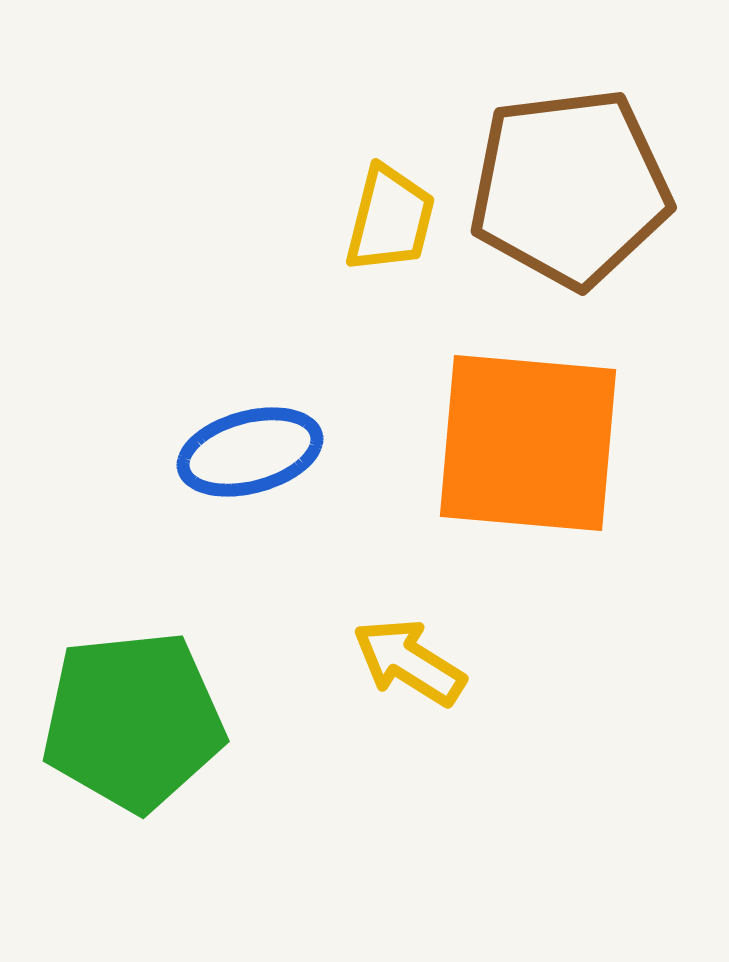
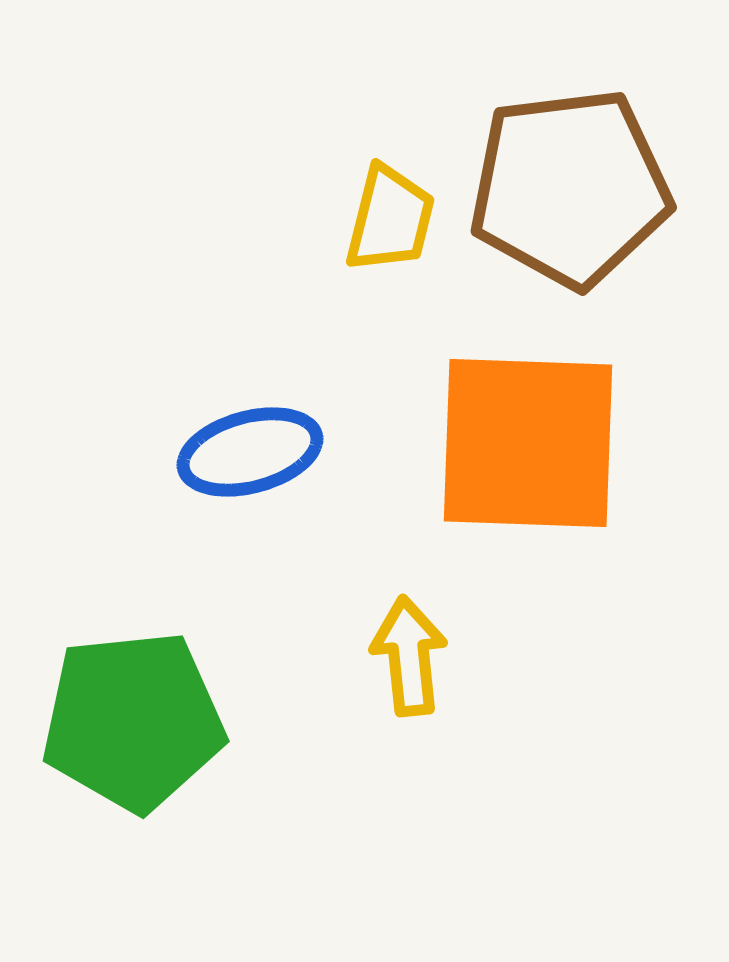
orange square: rotated 3 degrees counterclockwise
yellow arrow: moved 6 px up; rotated 52 degrees clockwise
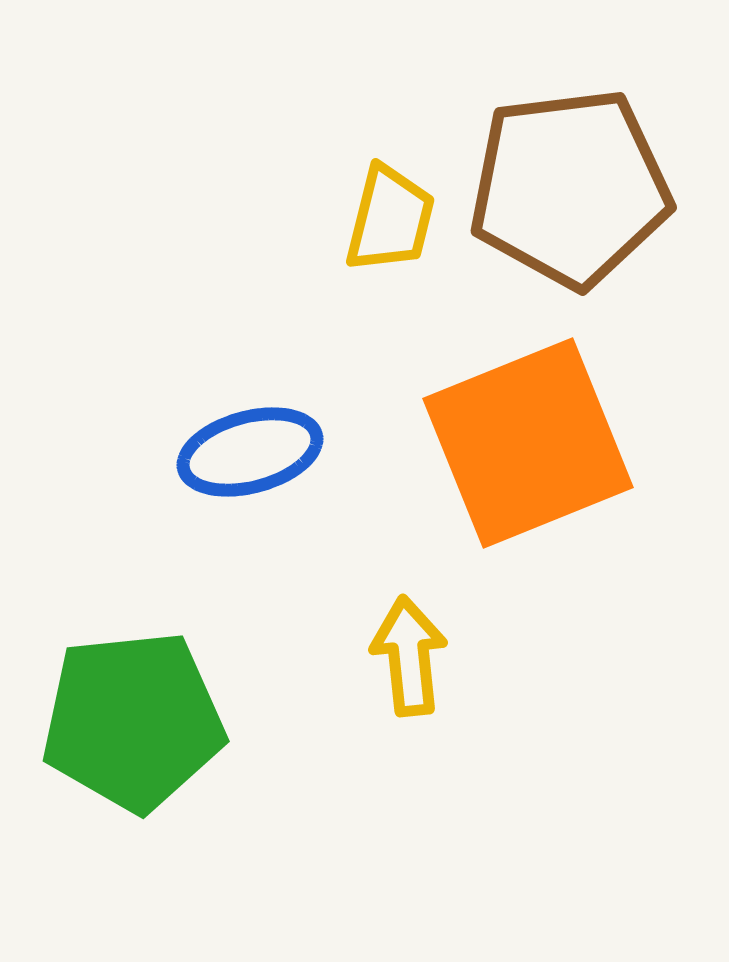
orange square: rotated 24 degrees counterclockwise
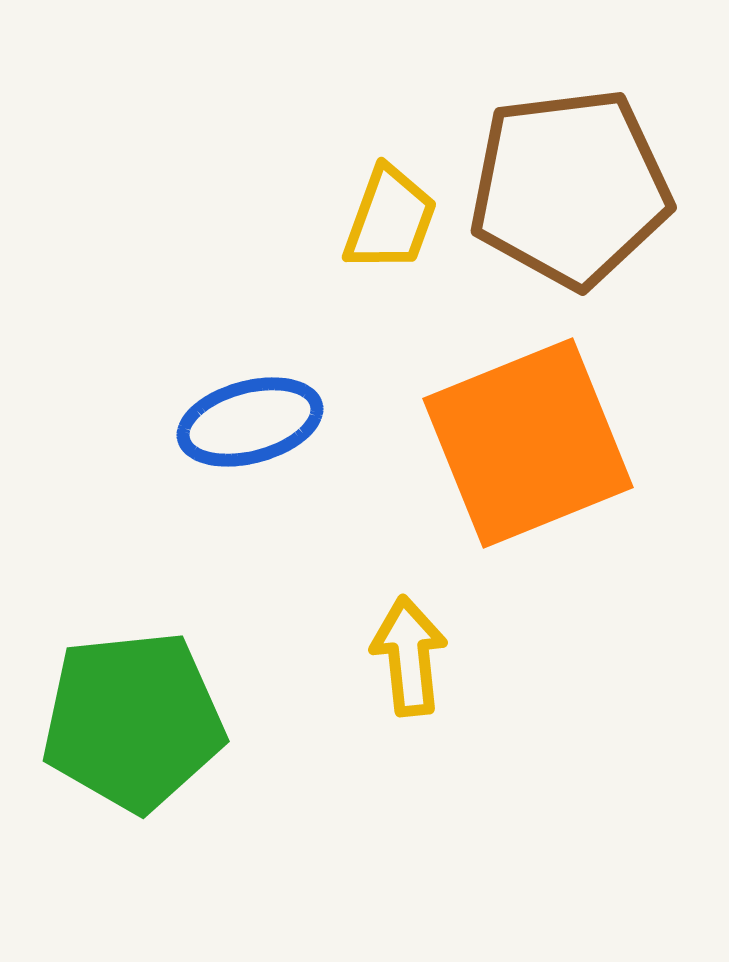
yellow trapezoid: rotated 6 degrees clockwise
blue ellipse: moved 30 px up
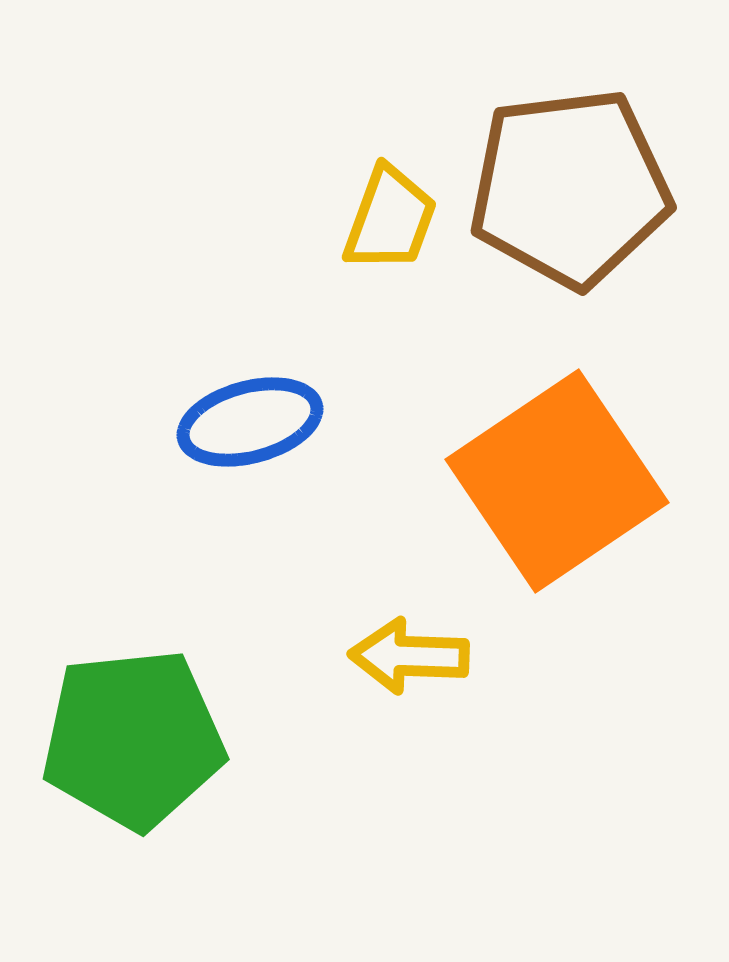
orange square: moved 29 px right, 38 px down; rotated 12 degrees counterclockwise
yellow arrow: rotated 82 degrees counterclockwise
green pentagon: moved 18 px down
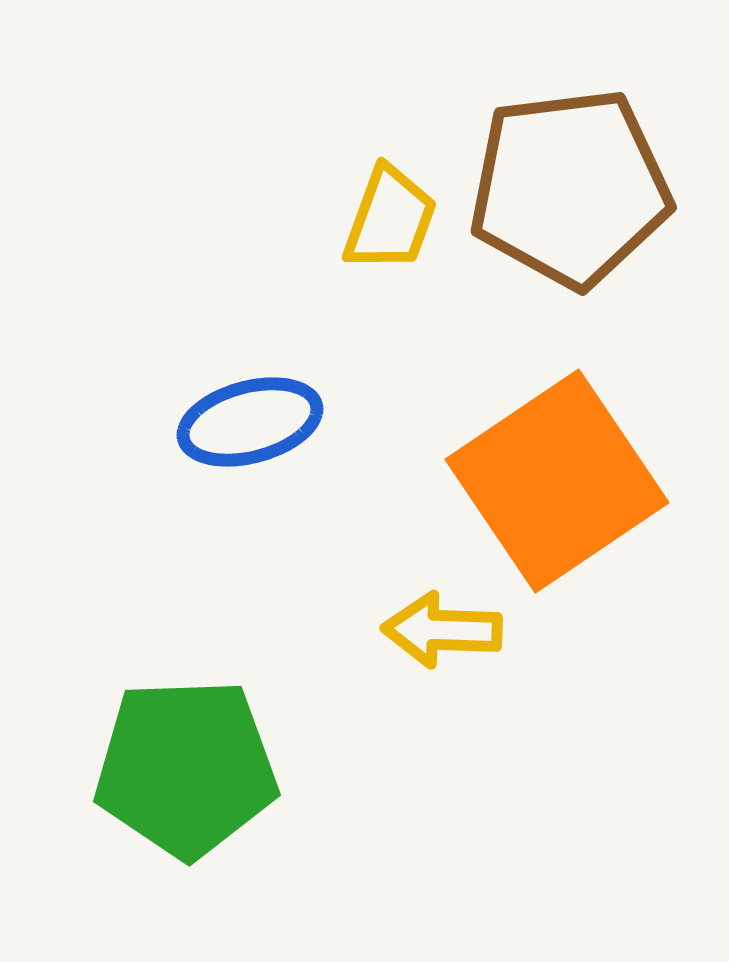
yellow arrow: moved 33 px right, 26 px up
green pentagon: moved 53 px right, 29 px down; rotated 4 degrees clockwise
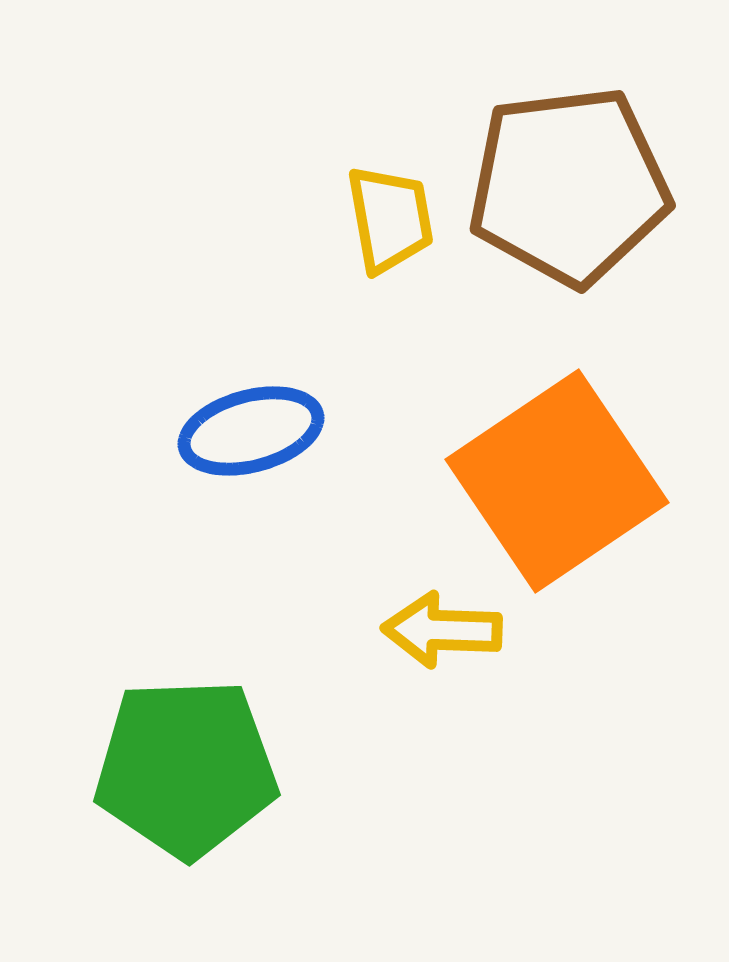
brown pentagon: moved 1 px left, 2 px up
yellow trapezoid: rotated 30 degrees counterclockwise
blue ellipse: moved 1 px right, 9 px down
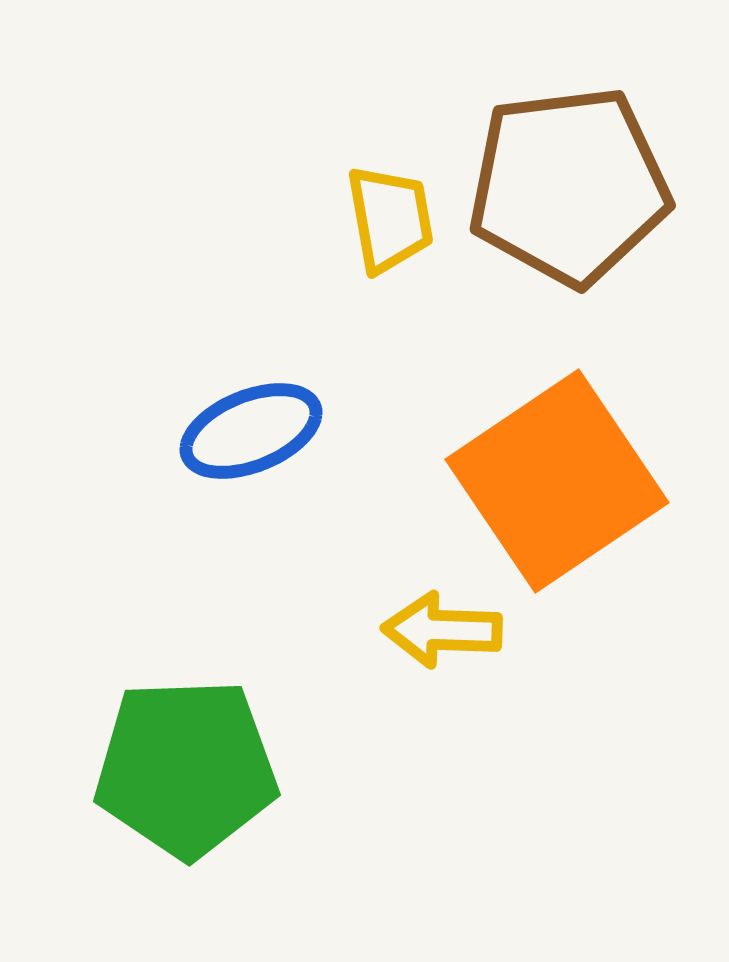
blue ellipse: rotated 7 degrees counterclockwise
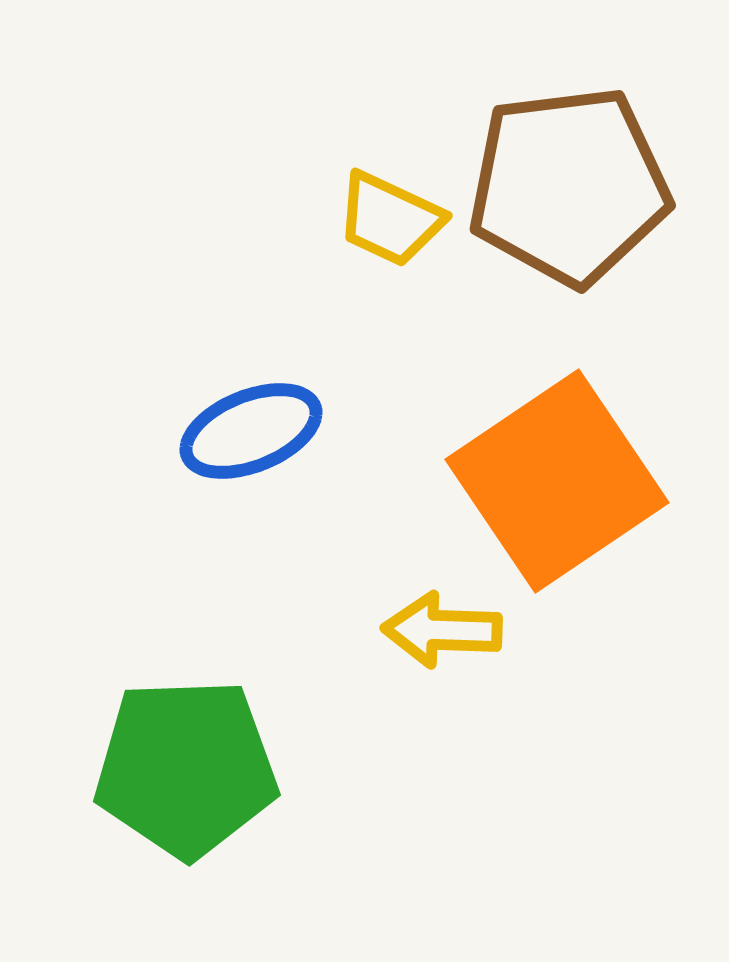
yellow trapezoid: rotated 125 degrees clockwise
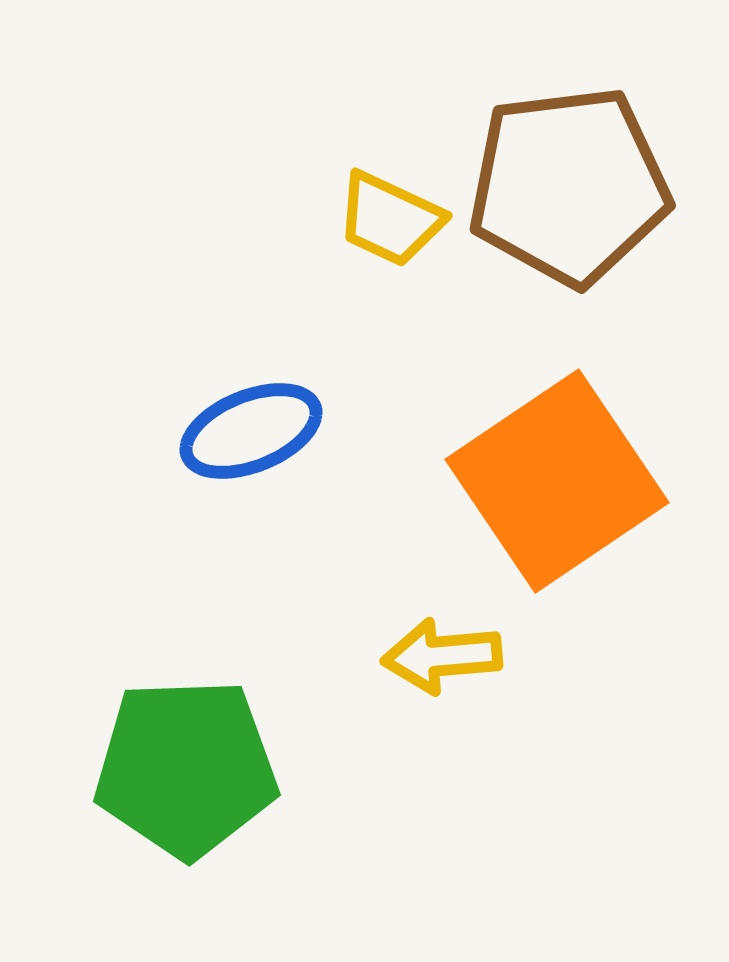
yellow arrow: moved 26 px down; rotated 7 degrees counterclockwise
